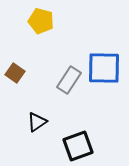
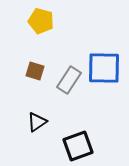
brown square: moved 20 px right, 2 px up; rotated 18 degrees counterclockwise
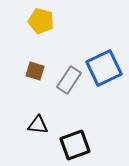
blue square: rotated 27 degrees counterclockwise
black triangle: moved 1 px right, 3 px down; rotated 40 degrees clockwise
black square: moved 3 px left, 1 px up
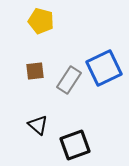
brown square: rotated 24 degrees counterclockwise
black triangle: rotated 35 degrees clockwise
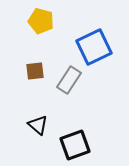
blue square: moved 10 px left, 21 px up
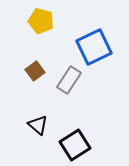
brown square: rotated 30 degrees counterclockwise
black square: rotated 12 degrees counterclockwise
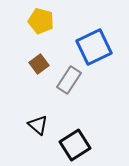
brown square: moved 4 px right, 7 px up
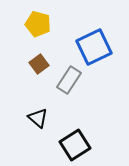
yellow pentagon: moved 3 px left, 3 px down
black triangle: moved 7 px up
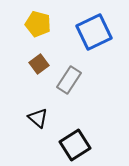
blue square: moved 15 px up
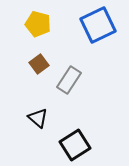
blue square: moved 4 px right, 7 px up
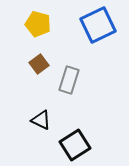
gray rectangle: rotated 16 degrees counterclockwise
black triangle: moved 3 px right, 2 px down; rotated 15 degrees counterclockwise
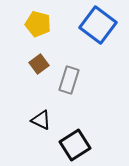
blue square: rotated 27 degrees counterclockwise
